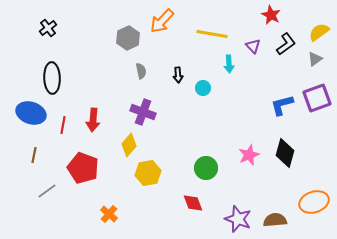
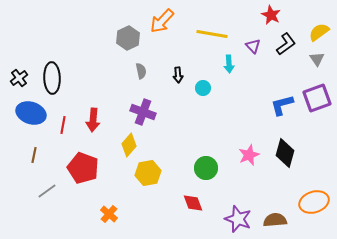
black cross: moved 29 px left, 50 px down
gray triangle: moved 2 px right; rotated 28 degrees counterclockwise
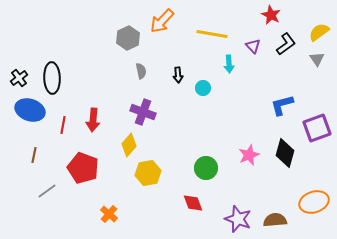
purple square: moved 30 px down
blue ellipse: moved 1 px left, 3 px up
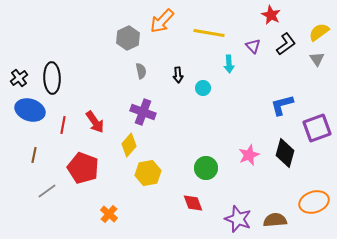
yellow line: moved 3 px left, 1 px up
red arrow: moved 2 px right, 2 px down; rotated 40 degrees counterclockwise
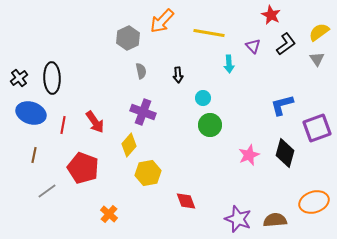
cyan circle: moved 10 px down
blue ellipse: moved 1 px right, 3 px down
green circle: moved 4 px right, 43 px up
red diamond: moved 7 px left, 2 px up
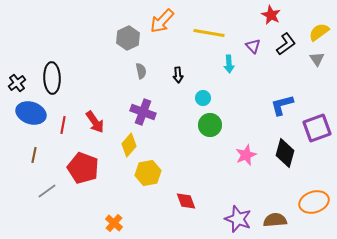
black cross: moved 2 px left, 5 px down
pink star: moved 3 px left
orange cross: moved 5 px right, 9 px down
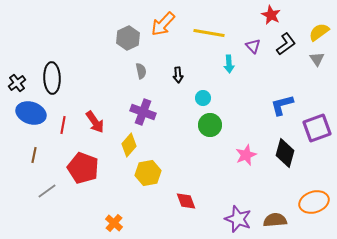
orange arrow: moved 1 px right, 3 px down
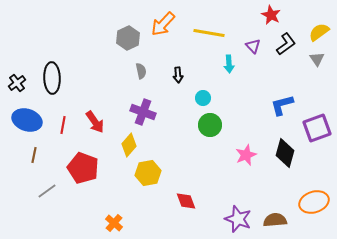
blue ellipse: moved 4 px left, 7 px down
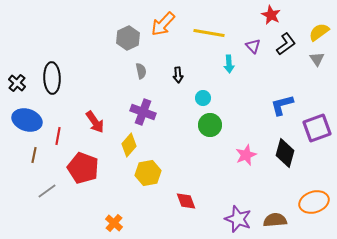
black cross: rotated 12 degrees counterclockwise
red line: moved 5 px left, 11 px down
